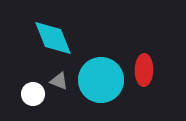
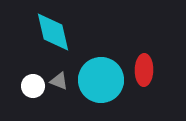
cyan diamond: moved 6 px up; rotated 9 degrees clockwise
white circle: moved 8 px up
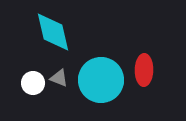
gray triangle: moved 3 px up
white circle: moved 3 px up
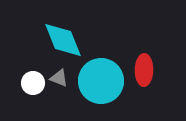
cyan diamond: moved 10 px right, 8 px down; rotated 9 degrees counterclockwise
cyan circle: moved 1 px down
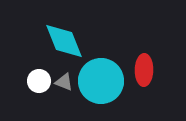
cyan diamond: moved 1 px right, 1 px down
gray triangle: moved 5 px right, 4 px down
white circle: moved 6 px right, 2 px up
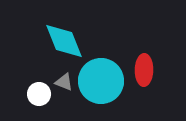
white circle: moved 13 px down
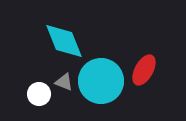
red ellipse: rotated 28 degrees clockwise
